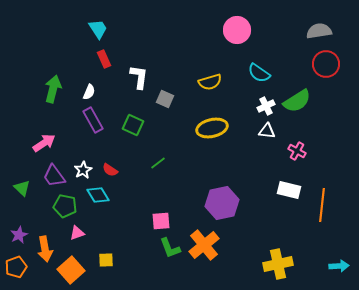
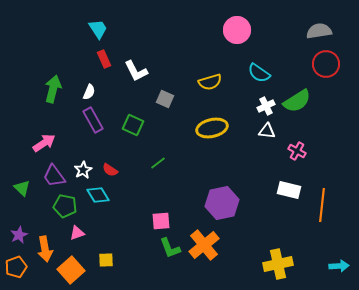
white L-shape: moved 3 px left, 6 px up; rotated 145 degrees clockwise
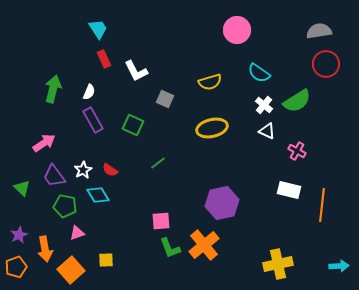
white cross: moved 2 px left, 1 px up; rotated 24 degrees counterclockwise
white triangle: rotated 18 degrees clockwise
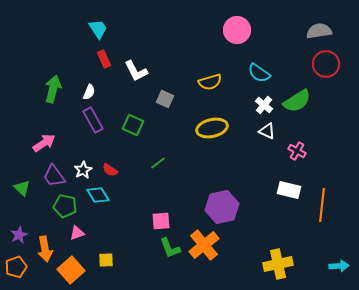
purple hexagon: moved 4 px down
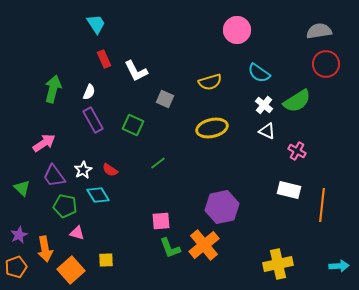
cyan trapezoid: moved 2 px left, 5 px up
pink triangle: rotated 35 degrees clockwise
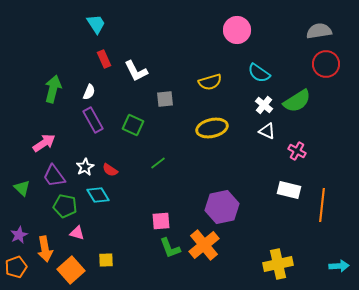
gray square: rotated 30 degrees counterclockwise
white star: moved 2 px right, 3 px up
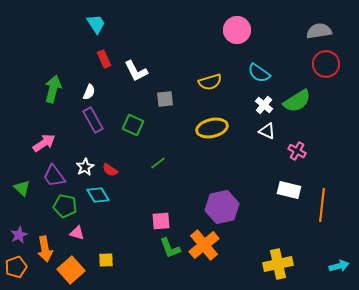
cyan arrow: rotated 12 degrees counterclockwise
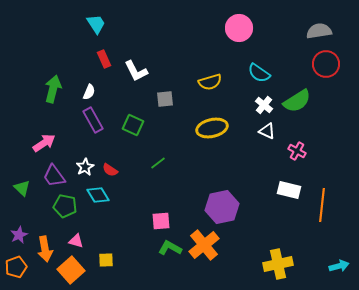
pink circle: moved 2 px right, 2 px up
pink triangle: moved 1 px left, 8 px down
green L-shape: rotated 140 degrees clockwise
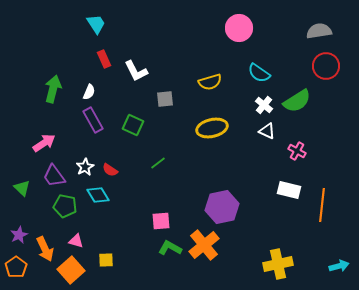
red circle: moved 2 px down
orange arrow: rotated 15 degrees counterclockwise
orange pentagon: rotated 15 degrees counterclockwise
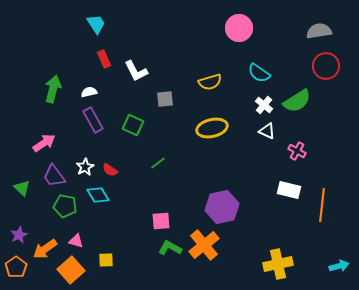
white semicircle: rotated 126 degrees counterclockwise
orange arrow: rotated 80 degrees clockwise
